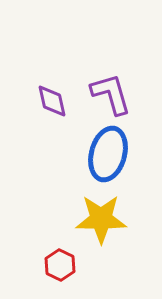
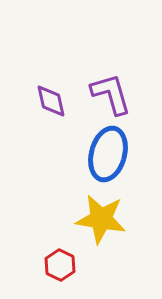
purple diamond: moved 1 px left
yellow star: rotated 9 degrees clockwise
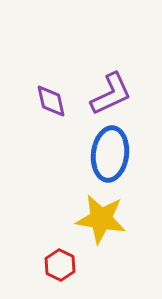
purple L-shape: rotated 81 degrees clockwise
blue ellipse: moved 2 px right; rotated 8 degrees counterclockwise
